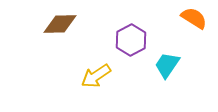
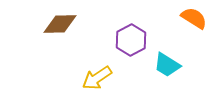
cyan trapezoid: rotated 92 degrees counterclockwise
yellow arrow: moved 1 px right, 2 px down
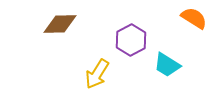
yellow arrow: moved 4 px up; rotated 24 degrees counterclockwise
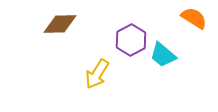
cyan trapezoid: moved 4 px left, 10 px up; rotated 8 degrees clockwise
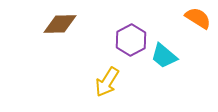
orange semicircle: moved 4 px right
cyan trapezoid: moved 1 px right, 1 px down
yellow arrow: moved 10 px right, 8 px down
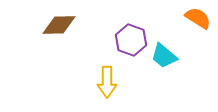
brown diamond: moved 1 px left, 1 px down
purple hexagon: rotated 12 degrees counterclockwise
yellow arrow: rotated 32 degrees counterclockwise
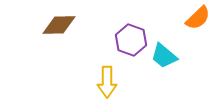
orange semicircle: rotated 104 degrees clockwise
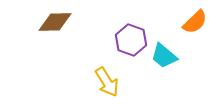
orange semicircle: moved 3 px left, 4 px down
brown diamond: moved 4 px left, 3 px up
yellow arrow: rotated 32 degrees counterclockwise
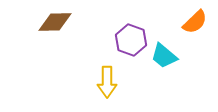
yellow arrow: rotated 32 degrees clockwise
